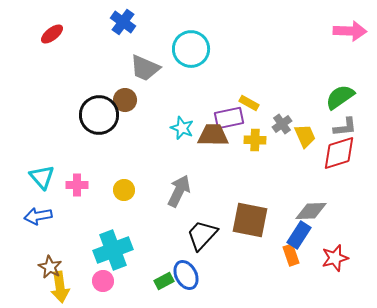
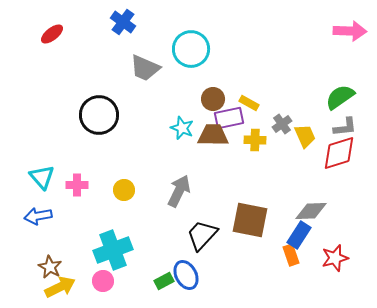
brown circle: moved 88 px right, 1 px up
yellow arrow: rotated 108 degrees counterclockwise
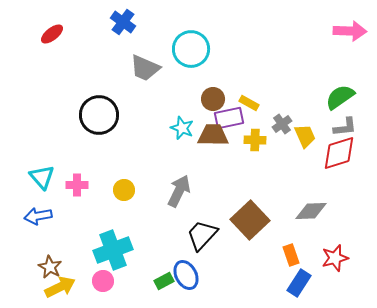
brown square: rotated 36 degrees clockwise
blue rectangle: moved 48 px down
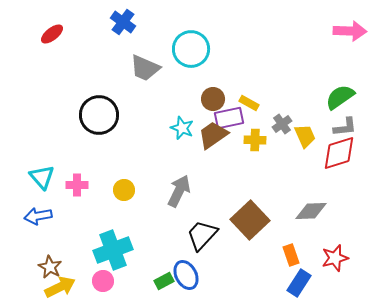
brown trapezoid: rotated 36 degrees counterclockwise
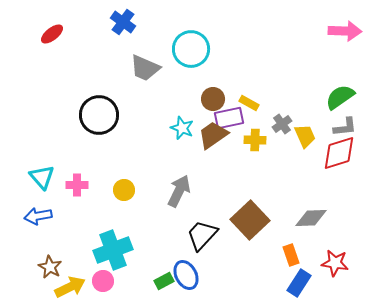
pink arrow: moved 5 px left
gray diamond: moved 7 px down
red star: moved 5 px down; rotated 24 degrees clockwise
yellow arrow: moved 10 px right
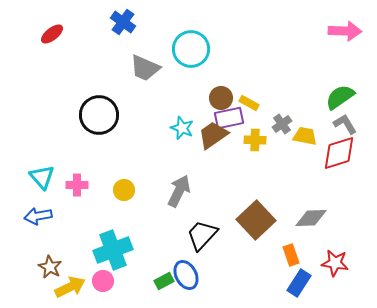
brown circle: moved 8 px right, 1 px up
gray L-shape: moved 3 px up; rotated 115 degrees counterclockwise
yellow trapezoid: rotated 55 degrees counterclockwise
brown square: moved 6 px right
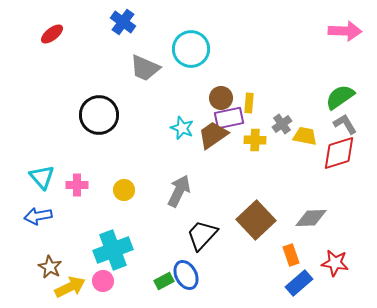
yellow rectangle: rotated 66 degrees clockwise
blue rectangle: rotated 16 degrees clockwise
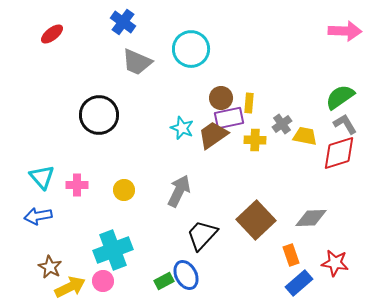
gray trapezoid: moved 8 px left, 6 px up
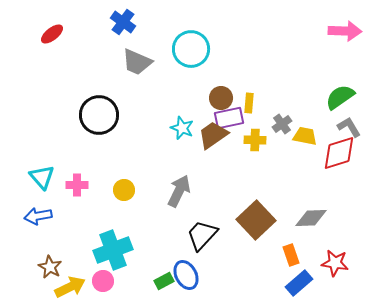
gray L-shape: moved 4 px right, 3 px down
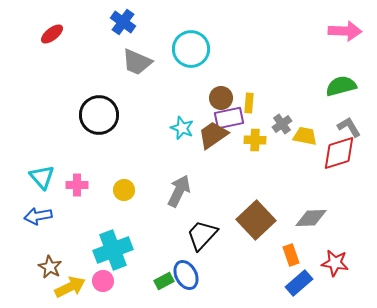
green semicircle: moved 1 px right, 11 px up; rotated 20 degrees clockwise
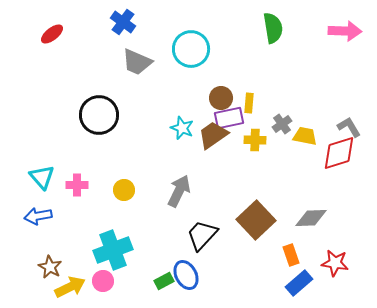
green semicircle: moved 68 px left, 58 px up; rotated 96 degrees clockwise
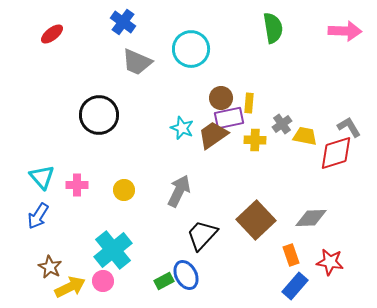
red diamond: moved 3 px left
blue arrow: rotated 48 degrees counterclockwise
cyan cross: rotated 18 degrees counterclockwise
red star: moved 5 px left, 1 px up
blue rectangle: moved 4 px left, 3 px down; rotated 8 degrees counterclockwise
